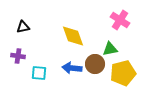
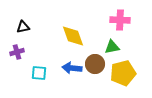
pink cross: rotated 30 degrees counterclockwise
green triangle: moved 2 px right, 2 px up
purple cross: moved 1 px left, 4 px up; rotated 24 degrees counterclockwise
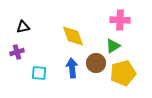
green triangle: moved 1 px right, 1 px up; rotated 21 degrees counterclockwise
brown circle: moved 1 px right, 1 px up
blue arrow: rotated 78 degrees clockwise
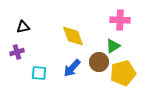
brown circle: moved 3 px right, 1 px up
blue arrow: rotated 132 degrees counterclockwise
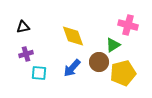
pink cross: moved 8 px right, 5 px down; rotated 12 degrees clockwise
green triangle: moved 1 px up
purple cross: moved 9 px right, 2 px down
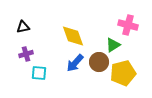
blue arrow: moved 3 px right, 5 px up
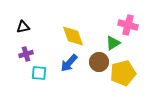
green triangle: moved 2 px up
blue arrow: moved 6 px left
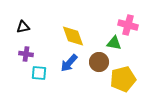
green triangle: moved 1 px right; rotated 42 degrees clockwise
purple cross: rotated 24 degrees clockwise
yellow pentagon: moved 6 px down
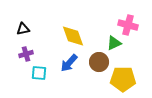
black triangle: moved 2 px down
green triangle: rotated 35 degrees counterclockwise
purple cross: rotated 24 degrees counterclockwise
yellow pentagon: rotated 15 degrees clockwise
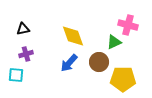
green triangle: moved 1 px up
cyan square: moved 23 px left, 2 px down
